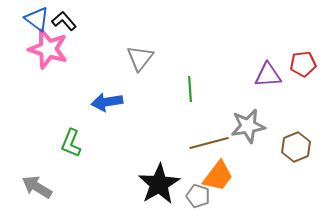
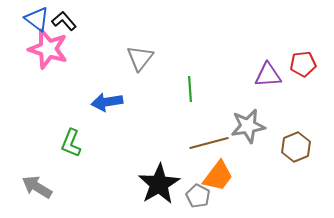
gray pentagon: rotated 10 degrees clockwise
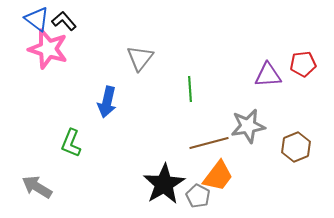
blue arrow: rotated 68 degrees counterclockwise
black star: moved 5 px right
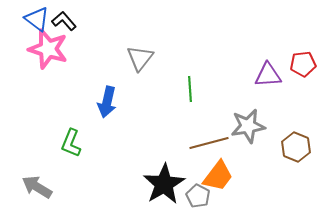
brown hexagon: rotated 16 degrees counterclockwise
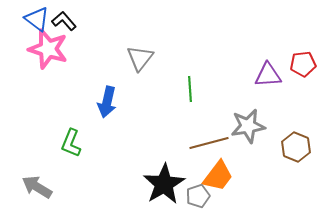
gray pentagon: rotated 25 degrees clockwise
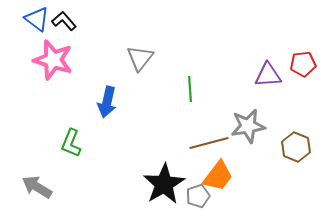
pink star: moved 5 px right, 11 px down
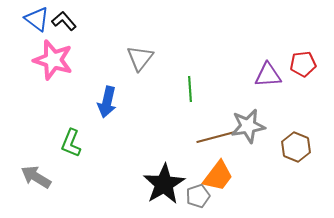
brown line: moved 7 px right, 6 px up
gray arrow: moved 1 px left, 10 px up
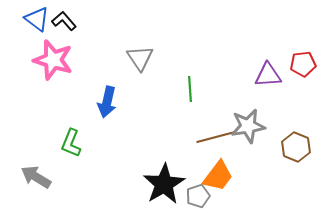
gray triangle: rotated 12 degrees counterclockwise
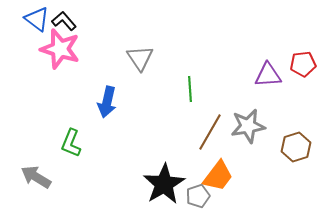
pink star: moved 7 px right, 11 px up
brown line: moved 6 px left, 5 px up; rotated 45 degrees counterclockwise
brown hexagon: rotated 20 degrees clockwise
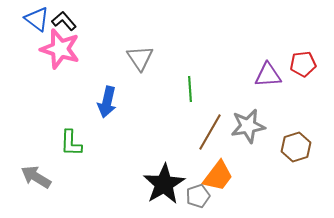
green L-shape: rotated 20 degrees counterclockwise
